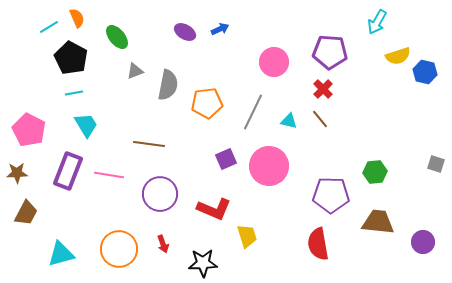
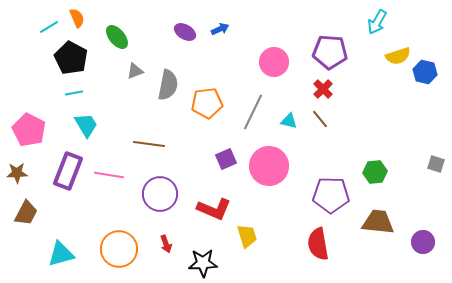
red arrow at (163, 244): moved 3 px right
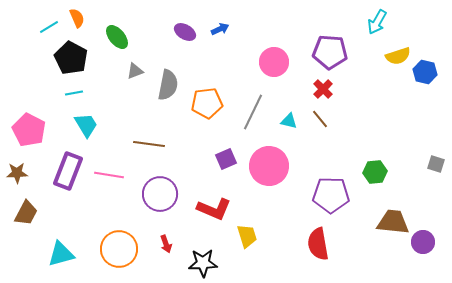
brown trapezoid at (378, 222): moved 15 px right
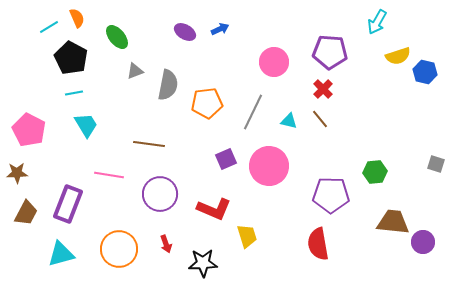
purple rectangle at (68, 171): moved 33 px down
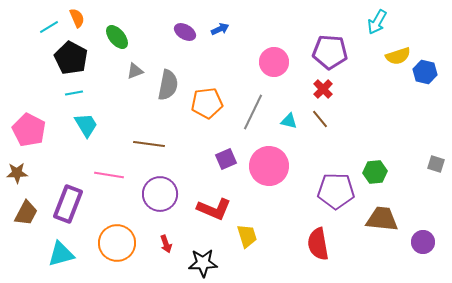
purple pentagon at (331, 195): moved 5 px right, 4 px up
brown trapezoid at (393, 222): moved 11 px left, 3 px up
orange circle at (119, 249): moved 2 px left, 6 px up
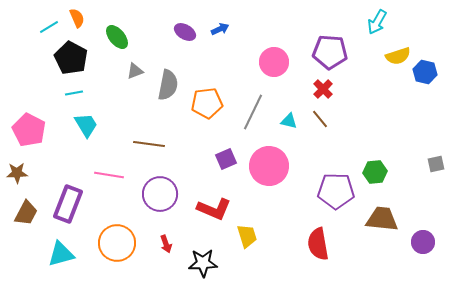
gray square at (436, 164): rotated 30 degrees counterclockwise
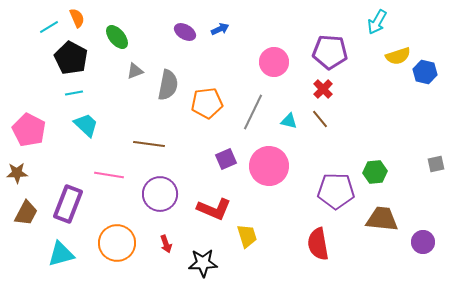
cyan trapezoid at (86, 125): rotated 16 degrees counterclockwise
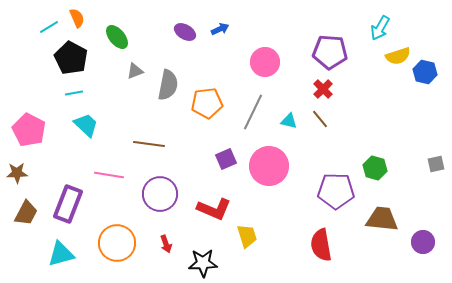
cyan arrow at (377, 22): moved 3 px right, 6 px down
pink circle at (274, 62): moved 9 px left
green hexagon at (375, 172): moved 4 px up; rotated 20 degrees clockwise
red semicircle at (318, 244): moved 3 px right, 1 px down
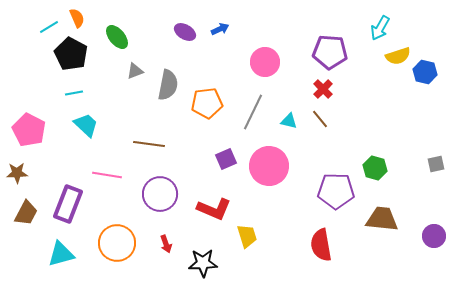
black pentagon at (71, 58): moved 4 px up
pink line at (109, 175): moved 2 px left
purple circle at (423, 242): moved 11 px right, 6 px up
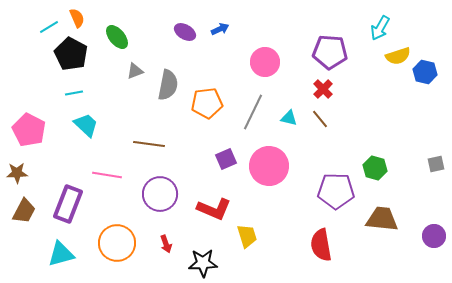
cyan triangle at (289, 121): moved 3 px up
brown trapezoid at (26, 213): moved 2 px left, 2 px up
